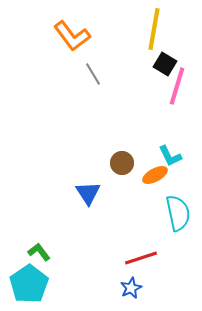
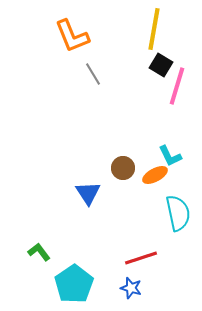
orange L-shape: rotated 15 degrees clockwise
black square: moved 4 px left, 1 px down
brown circle: moved 1 px right, 5 px down
cyan pentagon: moved 45 px right
blue star: rotated 30 degrees counterclockwise
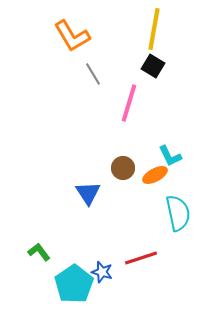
orange L-shape: rotated 9 degrees counterclockwise
black square: moved 8 px left, 1 px down
pink line: moved 48 px left, 17 px down
blue star: moved 29 px left, 16 px up
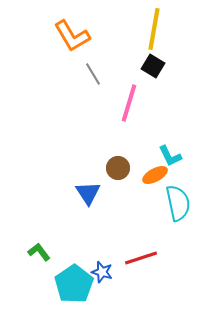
brown circle: moved 5 px left
cyan semicircle: moved 10 px up
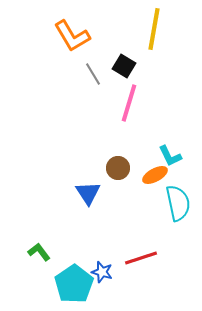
black square: moved 29 px left
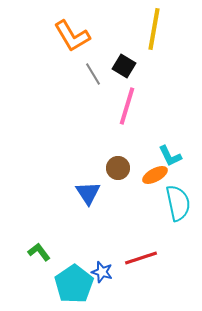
pink line: moved 2 px left, 3 px down
